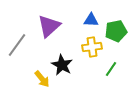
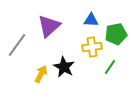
green pentagon: moved 3 px down
black star: moved 2 px right, 2 px down
green line: moved 1 px left, 2 px up
yellow arrow: moved 1 px left, 5 px up; rotated 114 degrees counterclockwise
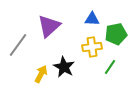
blue triangle: moved 1 px right, 1 px up
gray line: moved 1 px right
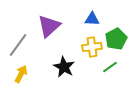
green pentagon: moved 5 px down; rotated 15 degrees counterclockwise
green line: rotated 21 degrees clockwise
yellow arrow: moved 20 px left
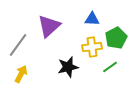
green pentagon: moved 1 px up
black star: moved 4 px right; rotated 30 degrees clockwise
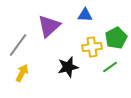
blue triangle: moved 7 px left, 4 px up
yellow arrow: moved 1 px right, 1 px up
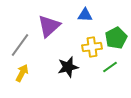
gray line: moved 2 px right
